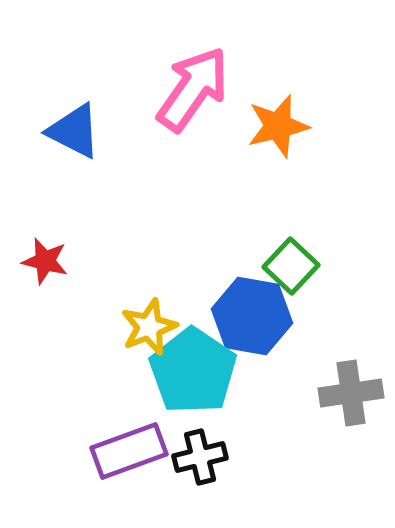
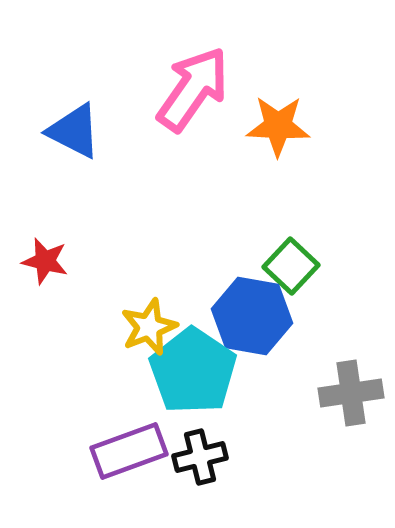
orange star: rotated 16 degrees clockwise
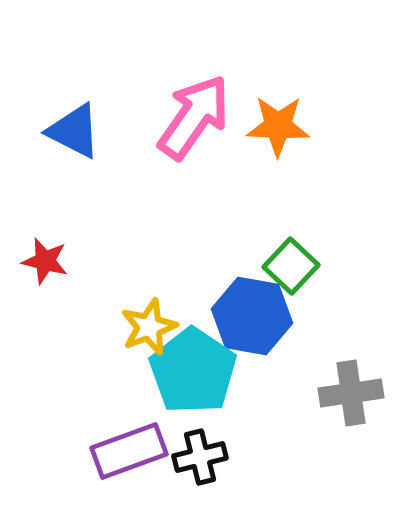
pink arrow: moved 1 px right, 28 px down
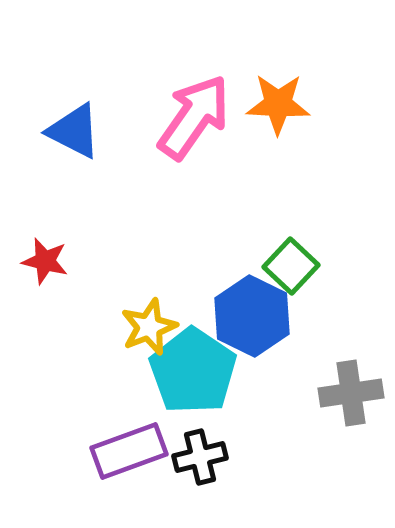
orange star: moved 22 px up
blue hexagon: rotated 16 degrees clockwise
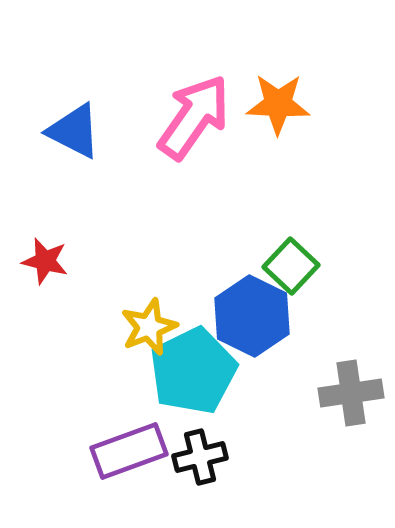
cyan pentagon: rotated 12 degrees clockwise
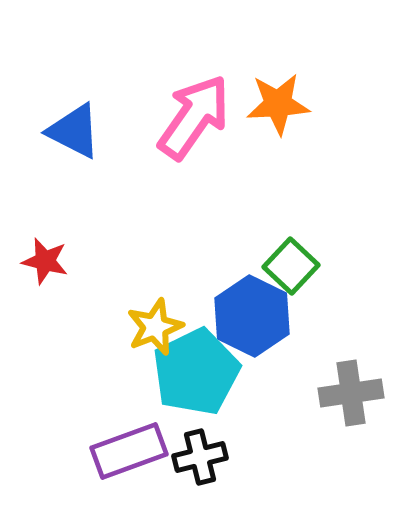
orange star: rotated 6 degrees counterclockwise
yellow star: moved 6 px right
cyan pentagon: moved 3 px right, 1 px down
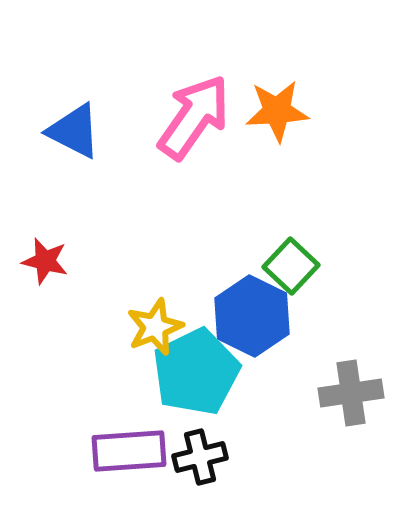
orange star: moved 1 px left, 7 px down
purple rectangle: rotated 16 degrees clockwise
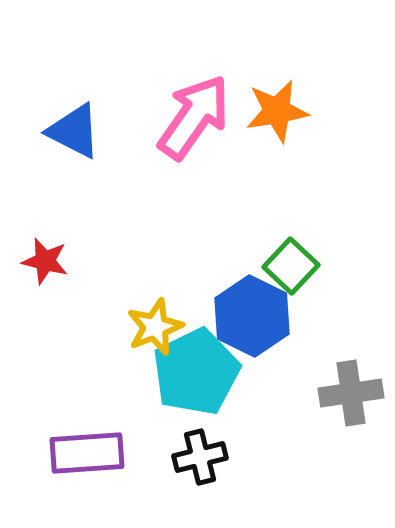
orange star: rotated 6 degrees counterclockwise
purple rectangle: moved 42 px left, 2 px down
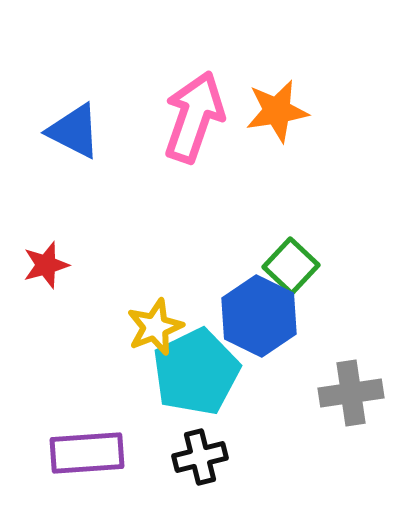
pink arrow: rotated 16 degrees counterclockwise
red star: moved 1 px right, 4 px down; rotated 30 degrees counterclockwise
blue hexagon: moved 7 px right
